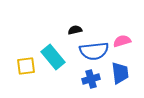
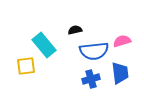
cyan rectangle: moved 9 px left, 12 px up
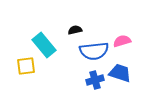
blue trapezoid: rotated 65 degrees counterclockwise
blue cross: moved 4 px right, 1 px down
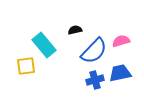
pink semicircle: moved 1 px left
blue semicircle: rotated 40 degrees counterclockwise
blue trapezoid: rotated 30 degrees counterclockwise
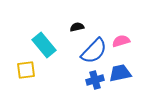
black semicircle: moved 2 px right, 3 px up
yellow square: moved 4 px down
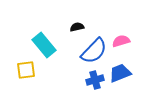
blue trapezoid: rotated 10 degrees counterclockwise
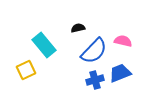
black semicircle: moved 1 px right, 1 px down
pink semicircle: moved 2 px right; rotated 30 degrees clockwise
yellow square: rotated 18 degrees counterclockwise
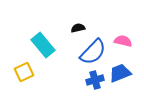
cyan rectangle: moved 1 px left
blue semicircle: moved 1 px left, 1 px down
yellow square: moved 2 px left, 2 px down
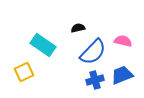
cyan rectangle: rotated 15 degrees counterclockwise
blue trapezoid: moved 2 px right, 2 px down
